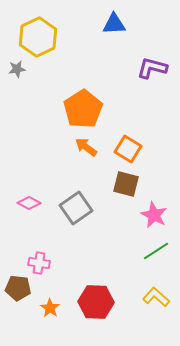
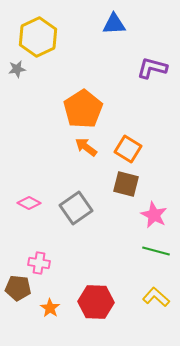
green line: rotated 48 degrees clockwise
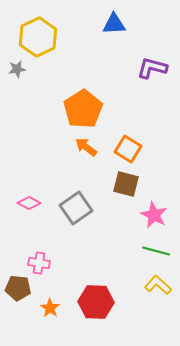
yellow L-shape: moved 2 px right, 12 px up
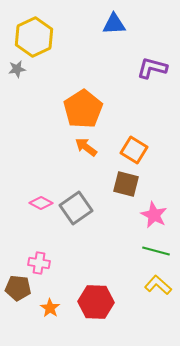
yellow hexagon: moved 4 px left
orange square: moved 6 px right, 1 px down
pink diamond: moved 12 px right
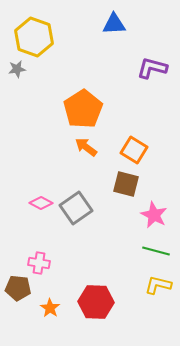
yellow hexagon: rotated 15 degrees counterclockwise
yellow L-shape: rotated 28 degrees counterclockwise
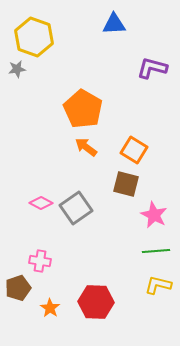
orange pentagon: rotated 9 degrees counterclockwise
green line: rotated 20 degrees counterclockwise
pink cross: moved 1 px right, 2 px up
brown pentagon: rotated 25 degrees counterclockwise
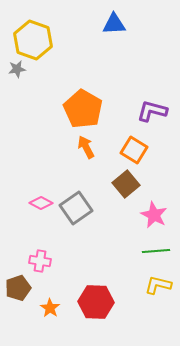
yellow hexagon: moved 1 px left, 3 px down
purple L-shape: moved 43 px down
orange arrow: rotated 25 degrees clockwise
brown square: rotated 36 degrees clockwise
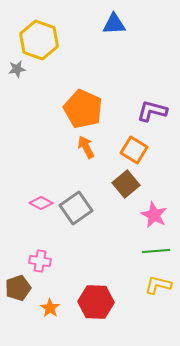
yellow hexagon: moved 6 px right
orange pentagon: rotated 6 degrees counterclockwise
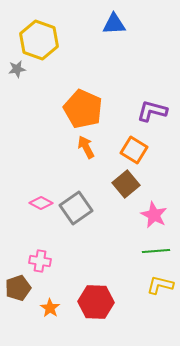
yellow L-shape: moved 2 px right
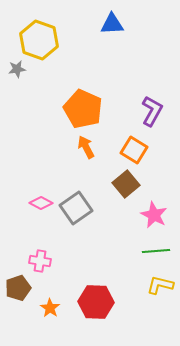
blue triangle: moved 2 px left
purple L-shape: rotated 104 degrees clockwise
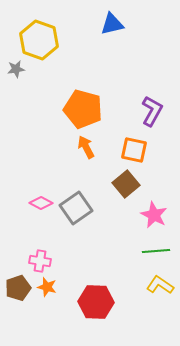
blue triangle: rotated 10 degrees counterclockwise
gray star: moved 1 px left
orange pentagon: rotated 9 degrees counterclockwise
orange square: rotated 20 degrees counterclockwise
yellow L-shape: rotated 20 degrees clockwise
orange star: moved 3 px left, 21 px up; rotated 18 degrees counterclockwise
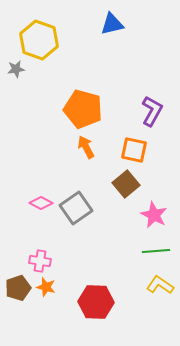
orange star: moved 1 px left
